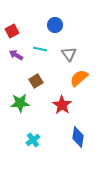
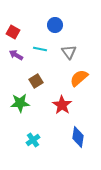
red square: moved 1 px right, 1 px down; rotated 32 degrees counterclockwise
gray triangle: moved 2 px up
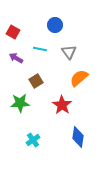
purple arrow: moved 3 px down
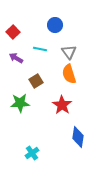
red square: rotated 16 degrees clockwise
orange semicircle: moved 10 px left, 4 px up; rotated 66 degrees counterclockwise
cyan cross: moved 1 px left, 13 px down
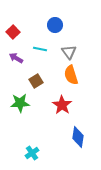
orange semicircle: moved 2 px right, 1 px down
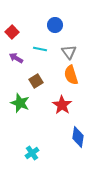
red square: moved 1 px left
green star: rotated 24 degrees clockwise
